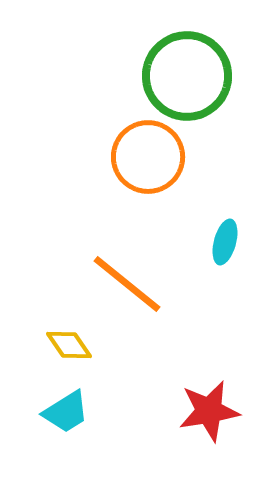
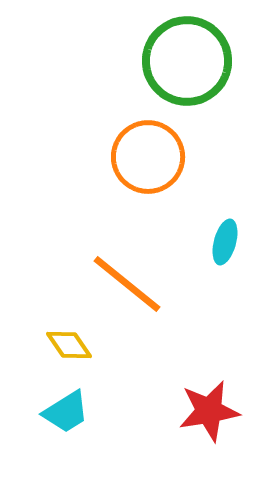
green circle: moved 15 px up
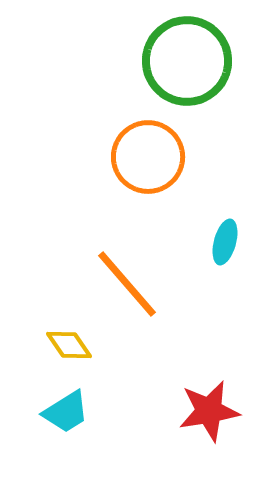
orange line: rotated 10 degrees clockwise
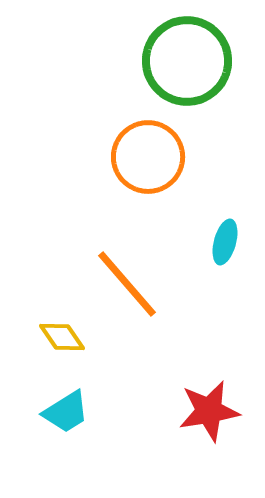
yellow diamond: moved 7 px left, 8 px up
